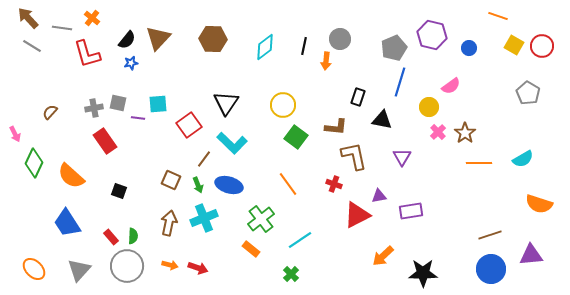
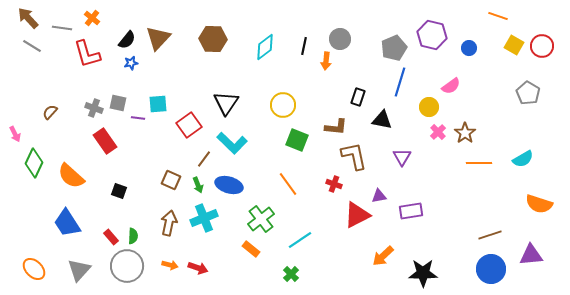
gray cross at (94, 108): rotated 30 degrees clockwise
green square at (296, 137): moved 1 px right, 3 px down; rotated 15 degrees counterclockwise
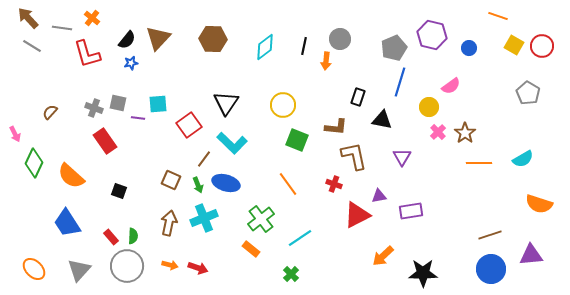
blue ellipse at (229, 185): moved 3 px left, 2 px up
cyan line at (300, 240): moved 2 px up
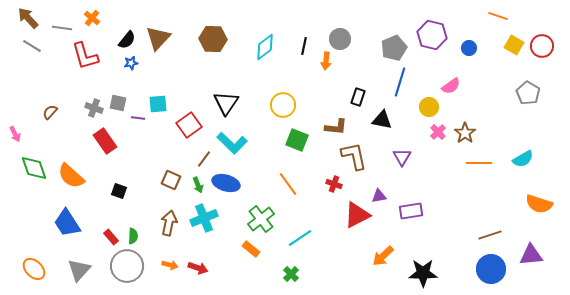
red L-shape at (87, 54): moved 2 px left, 2 px down
green diamond at (34, 163): moved 5 px down; rotated 44 degrees counterclockwise
